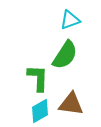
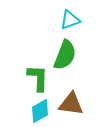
green semicircle: rotated 12 degrees counterclockwise
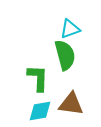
cyan triangle: moved 9 px down
green semicircle: rotated 36 degrees counterclockwise
cyan diamond: rotated 20 degrees clockwise
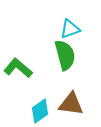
green L-shape: moved 20 px left, 10 px up; rotated 52 degrees counterclockwise
cyan diamond: rotated 25 degrees counterclockwise
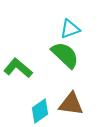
green semicircle: rotated 32 degrees counterclockwise
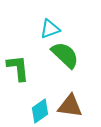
cyan triangle: moved 20 px left
green L-shape: rotated 44 degrees clockwise
brown triangle: moved 1 px left, 2 px down
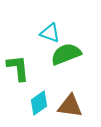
cyan triangle: moved 4 px down; rotated 40 degrees clockwise
green semicircle: moved 1 px right, 1 px up; rotated 64 degrees counterclockwise
cyan diamond: moved 1 px left, 8 px up
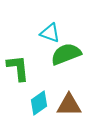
brown triangle: moved 1 px left, 1 px up; rotated 8 degrees counterclockwise
